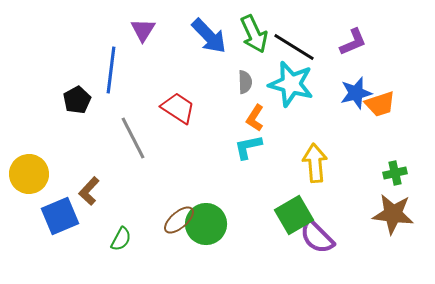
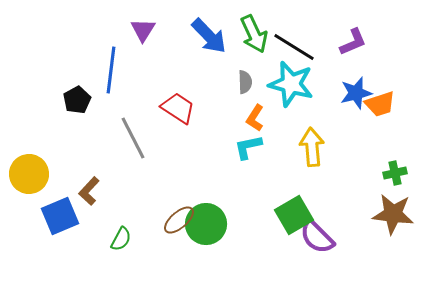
yellow arrow: moved 3 px left, 16 px up
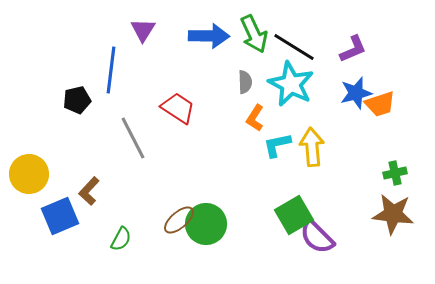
blue arrow: rotated 45 degrees counterclockwise
purple L-shape: moved 7 px down
cyan star: rotated 12 degrees clockwise
black pentagon: rotated 16 degrees clockwise
cyan L-shape: moved 29 px right, 2 px up
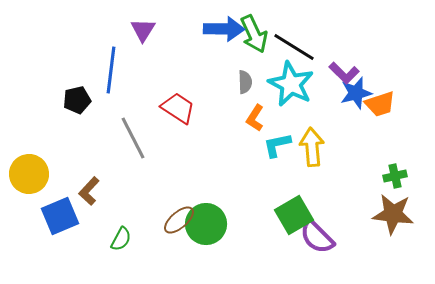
blue arrow: moved 15 px right, 7 px up
purple L-shape: moved 9 px left, 24 px down; rotated 68 degrees clockwise
green cross: moved 3 px down
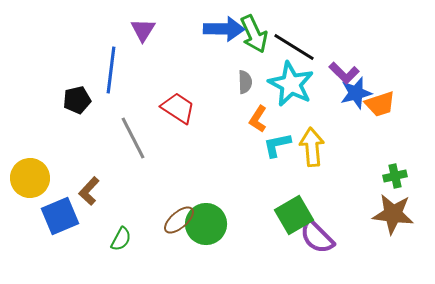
orange L-shape: moved 3 px right, 1 px down
yellow circle: moved 1 px right, 4 px down
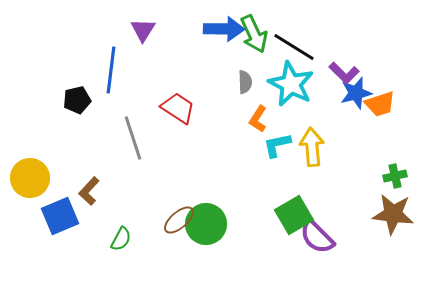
gray line: rotated 9 degrees clockwise
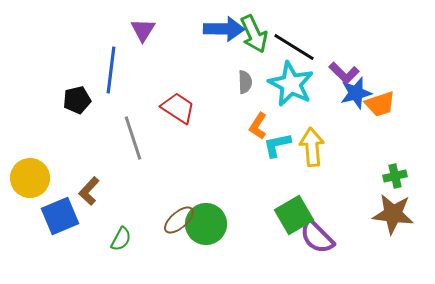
orange L-shape: moved 7 px down
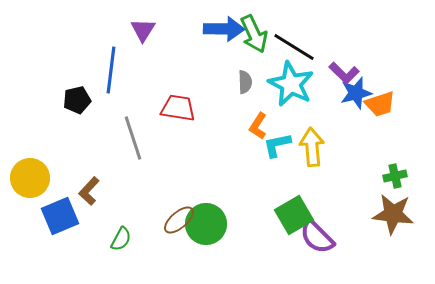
red trapezoid: rotated 24 degrees counterclockwise
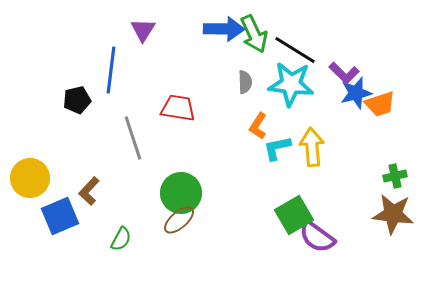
black line: moved 1 px right, 3 px down
cyan star: rotated 21 degrees counterclockwise
cyan L-shape: moved 3 px down
green circle: moved 25 px left, 31 px up
purple semicircle: rotated 9 degrees counterclockwise
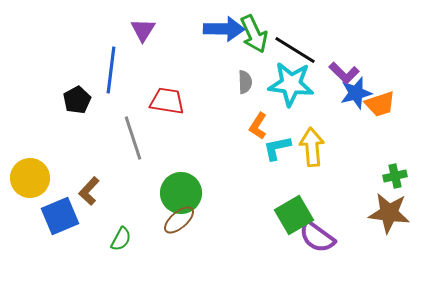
black pentagon: rotated 16 degrees counterclockwise
red trapezoid: moved 11 px left, 7 px up
brown star: moved 4 px left, 1 px up
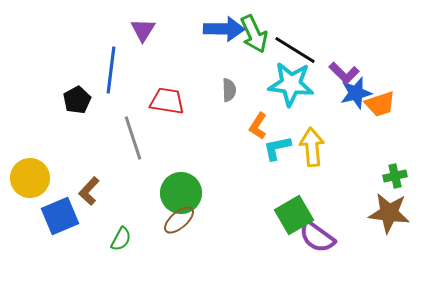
gray semicircle: moved 16 px left, 8 px down
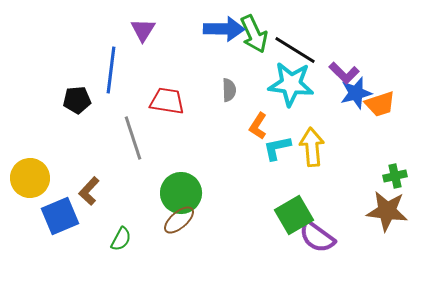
black pentagon: rotated 24 degrees clockwise
brown star: moved 2 px left, 2 px up
